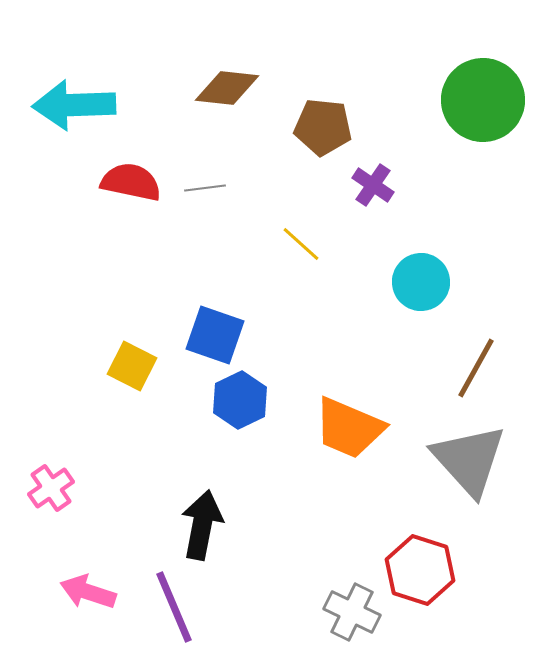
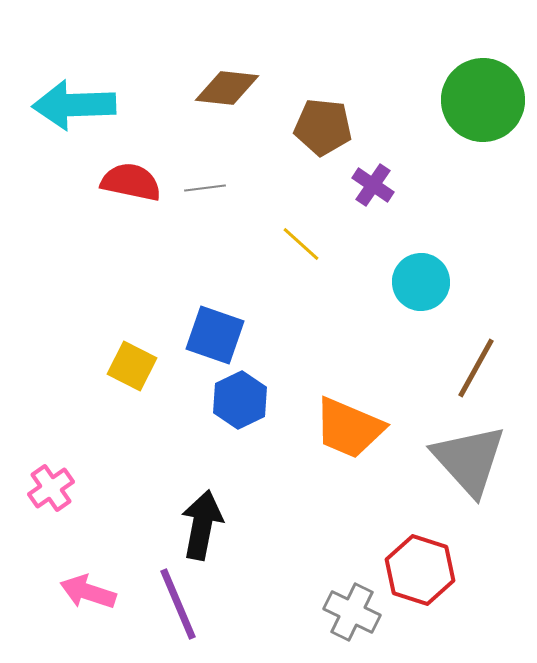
purple line: moved 4 px right, 3 px up
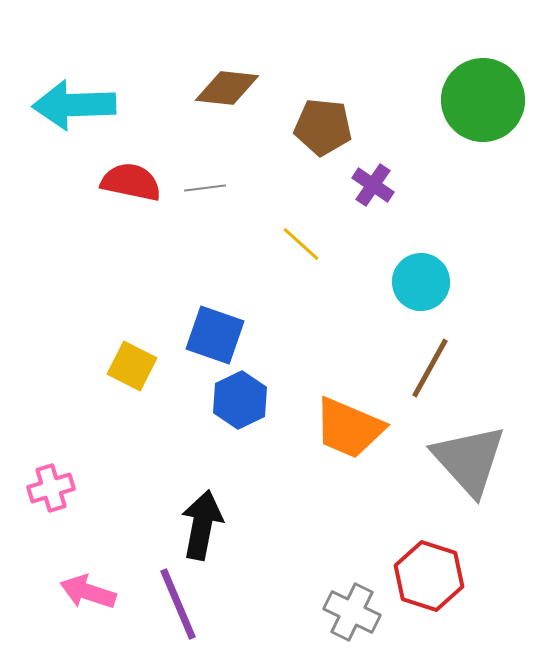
brown line: moved 46 px left
pink cross: rotated 18 degrees clockwise
red hexagon: moved 9 px right, 6 px down
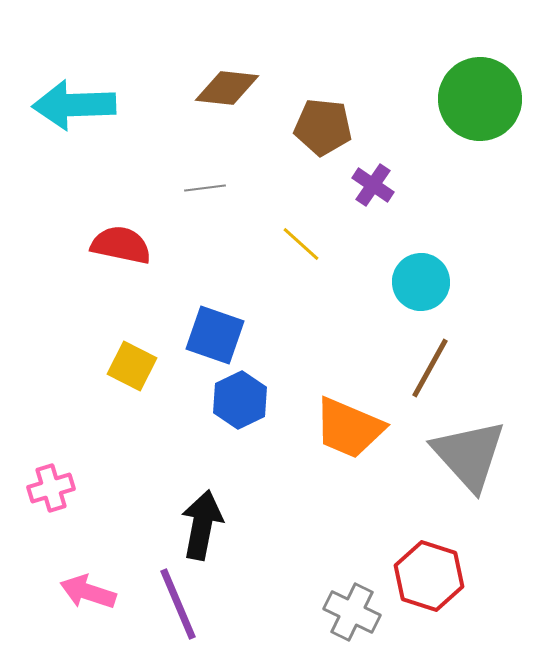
green circle: moved 3 px left, 1 px up
red semicircle: moved 10 px left, 63 px down
gray triangle: moved 5 px up
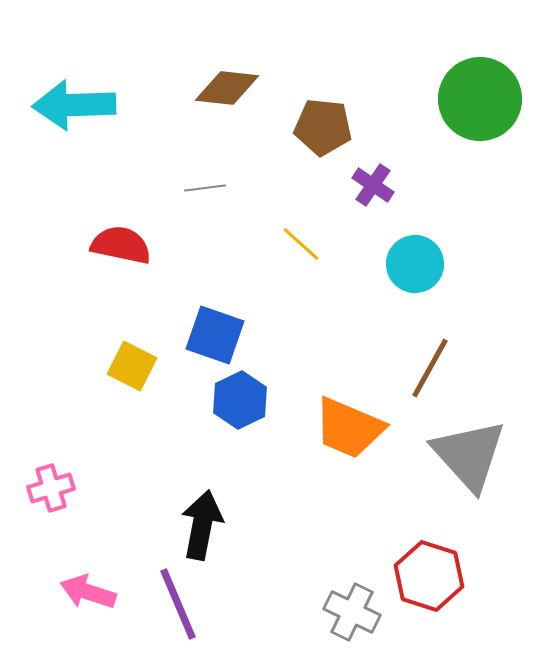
cyan circle: moved 6 px left, 18 px up
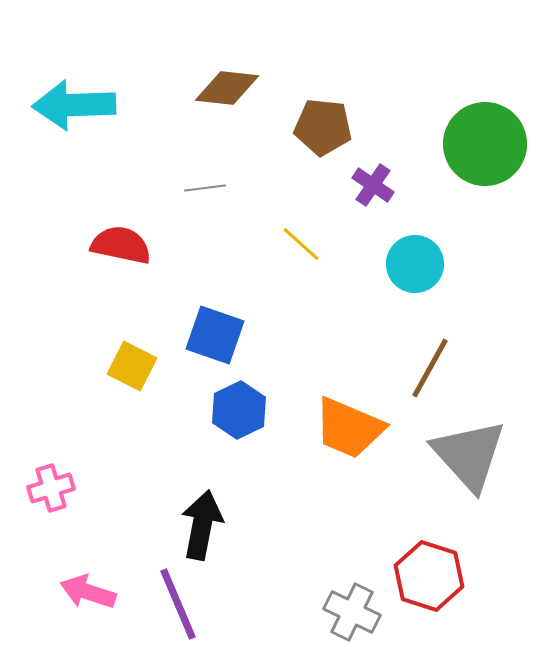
green circle: moved 5 px right, 45 px down
blue hexagon: moved 1 px left, 10 px down
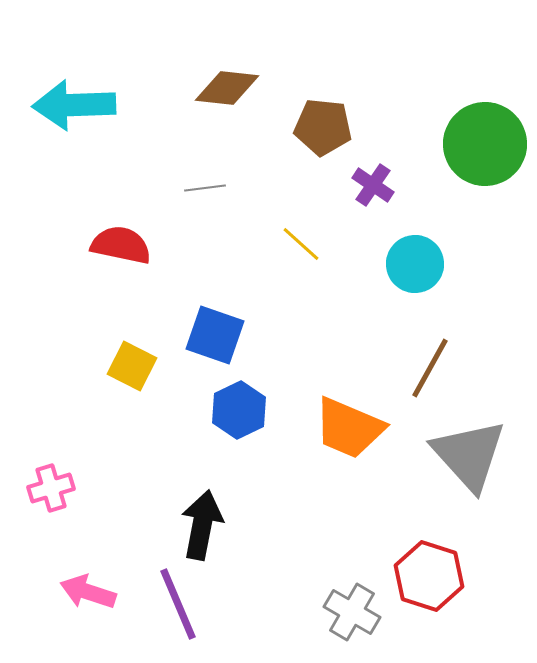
gray cross: rotated 4 degrees clockwise
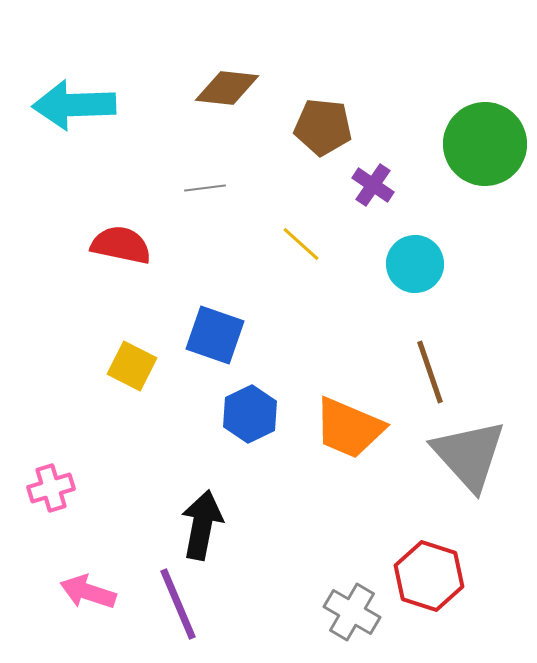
brown line: moved 4 px down; rotated 48 degrees counterclockwise
blue hexagon: moved 11 px right, 4 px down
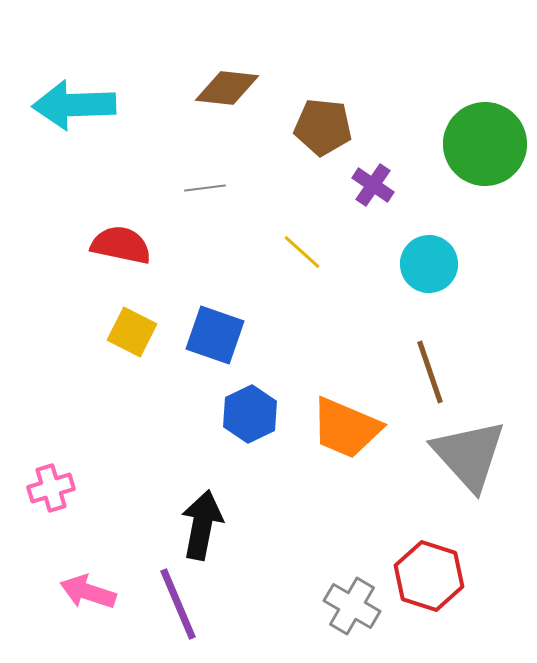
yellow line: moved 1 px right, 8 px down
cyan circle: moved 14 px right
yellow square: moved 34 px up
orange trapezoid: moved 3 px left
gray cross: moved 6 px up
